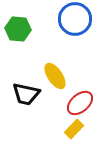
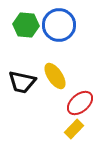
blue circle: moved 16 px left, 6 px down
green hexagon: moved 8 px right, 4 px up
black trapezoid: moved 4 px left, 12 px up
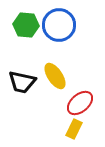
yellow rectangle: rotated 18 degrees counterclockwise
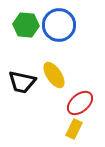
yellow ellipse: moved 1 px left, 1 px up
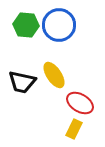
red ellipse: rotated 72 degrees clockwise
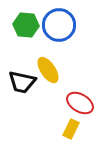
yellow ellipse: moved 6 px left, 5 px up
yellow rectangle: moved 3 px left
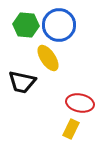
yellow ellipse: moved 12 px up
red ellipse: rotated 20 degrees counterclockwise
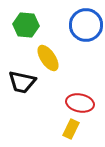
blue circle: moved 27 px right
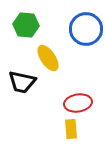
blue circle: moved 4 px down
red ellipse: moved 2 px left; rotated 20 degrees counterclockwise
yellow rectangle: rotated 30 degrees counterclockwise
